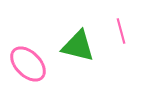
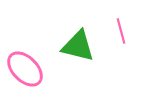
pink ellipse: moved 3 px left, 5 px down
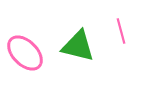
pink ellipse: moved 16 px up
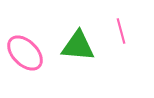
green triangle: rotated 9 degrees counterclockwise
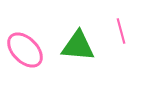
pink ellipse: moved 3 px up
